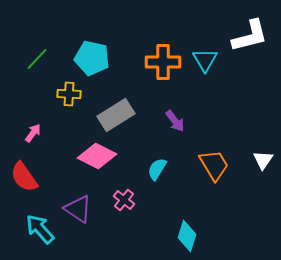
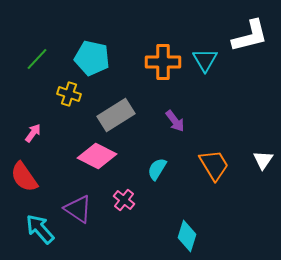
yellow cross: rotated 15 degrees clockwise
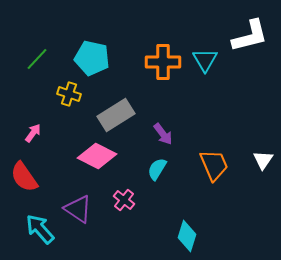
purple arrow: moved 12 px left, 13 px down
orange trapezoid: rotated 8 degrees clockwise
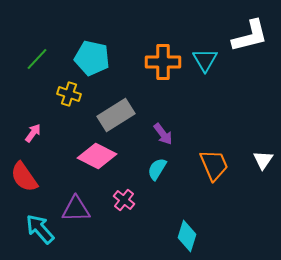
purple triangle: moved 2 px left; rotated 36 degrees counterclockwise
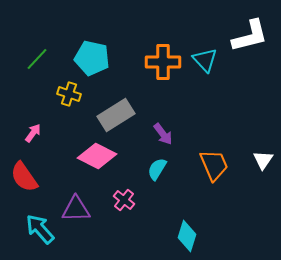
cyan triangle: rotated 12 degrees counterclockwise
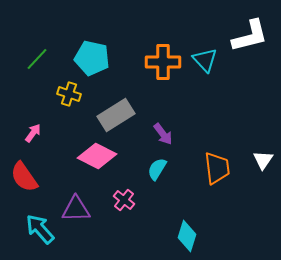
orange trapezoid: moved 3 px right, 3 px down; rotated 16 degrees clockwise
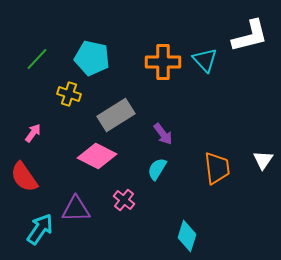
cyan arrow: rotated 76 degrees clockwise
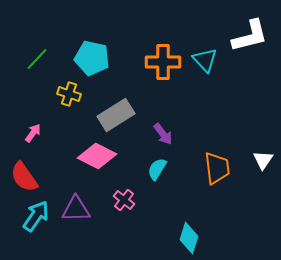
cyan arrow: moved 4 px left, 13 px up
cyan diamond: moved 2 px right, 2 px down
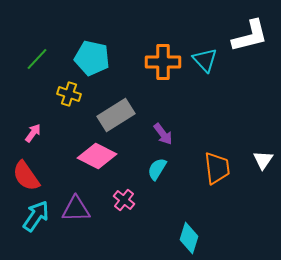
red semicircle: moved 2 px right, 1 px up
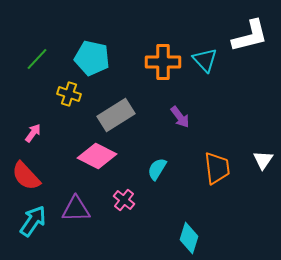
purple arrow: moved 17 px right, 17 px up
red semicircle: rotated 8 degrees counterclockwise
cyan arrow: moved 3 px left, 5 px down
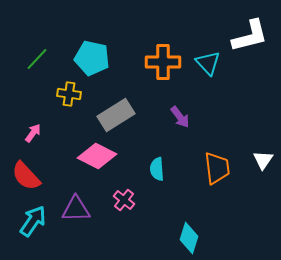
cyan triangle: moved 3 px right, 3 px down
yellow cross: rotated 10 degrees counterclockwise
cyan semicircle: rotated 35 degrees counterclockwise
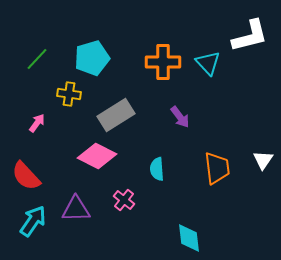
cyan pentagon: rotated 28 degrees counterclockwise
pink arrow: moved 4 px right, 10 px up
cyan diamond: rotated 24 degrees counterclockwise
